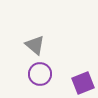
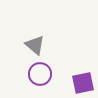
purple square: rotated 10 degrees clockwise
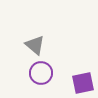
purple circle: moved 1 px right, 1 px up
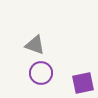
gray triangle: rotated 20 degrees counterclockwise
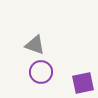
purple circle: moved 1 px up
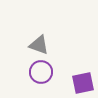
gray triangle: moved 4 px right
